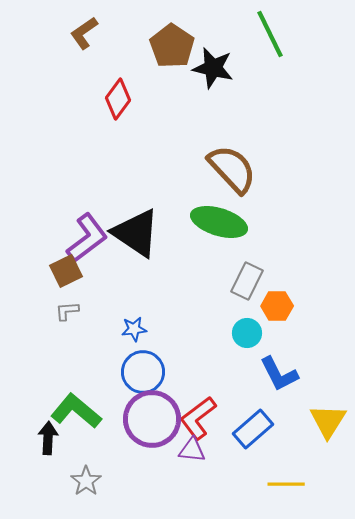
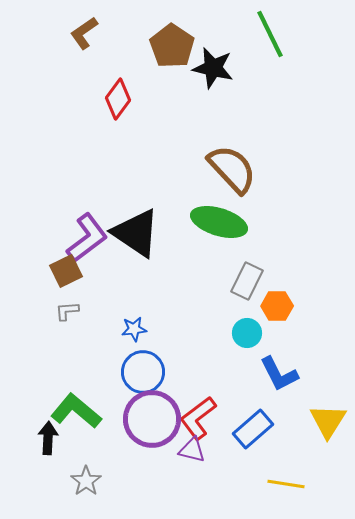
purple triangle: rotated 8 degrees clockwise
yellow line: rotated 9 degrees clockwise
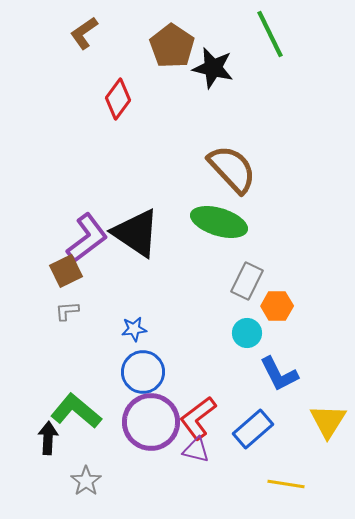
purple circle: moved 1 px left, 3 px down
purple triangle: moved 4 px right
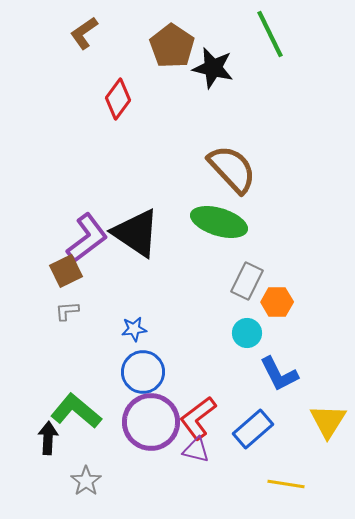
orange hexagon: moved 4 px up
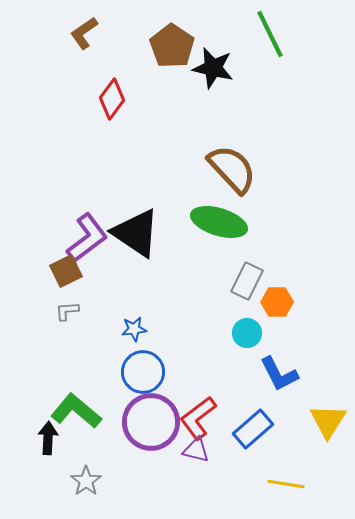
red diamond: moved 6 px left
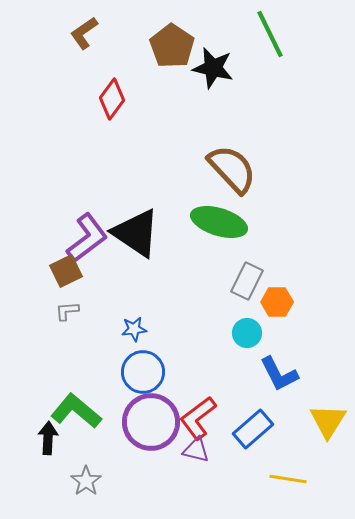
yellow line: moved 2 px right, 5 px up
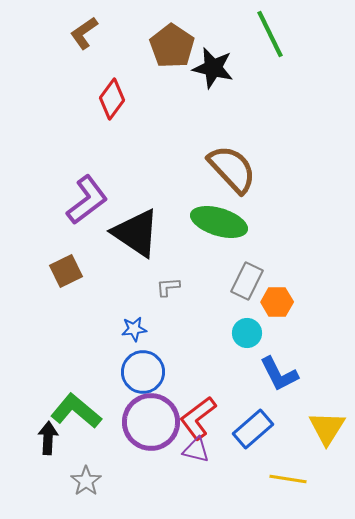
purple L-shape: moved 38 px up
gray L-shape: moved 101 px right, 24 px up
yellow triangle: moved 1 px left, 7 px down
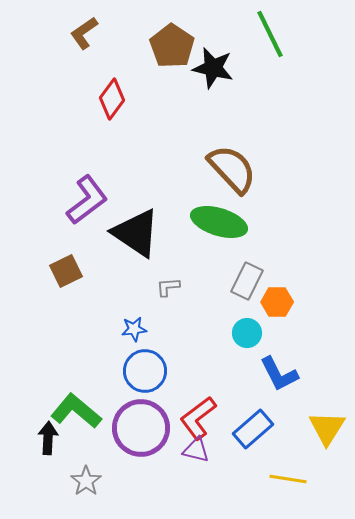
blue circle: moved 2 px right, 1 px up
purple circle: moved 10 px left, 6 px down
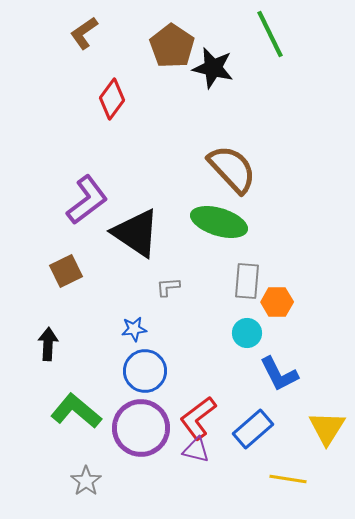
gray rectangle: rotated 21 degrees counterclockwise
black arrow: moved 94 px up
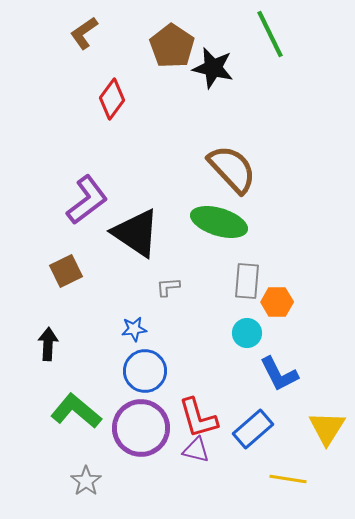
red L-shape: rotated 69 degrees counterclockwise
